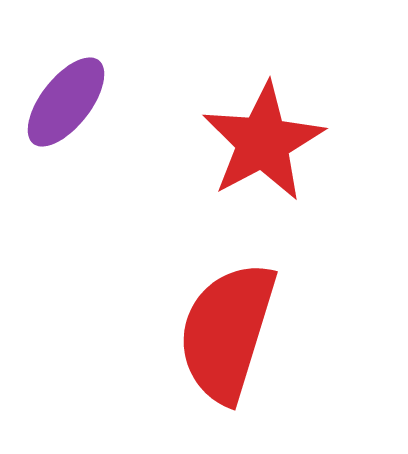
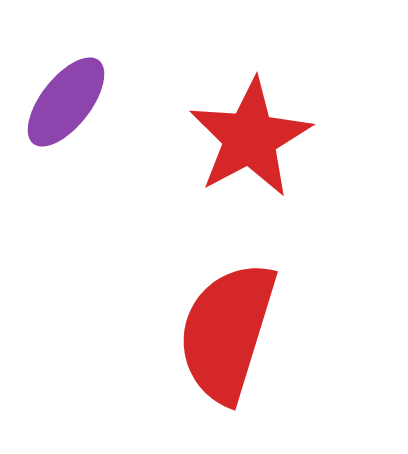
red star: moved 13 px left, 4 px up
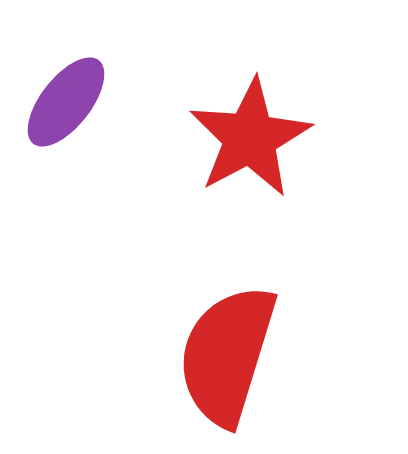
red semicircle: moved 23 px down
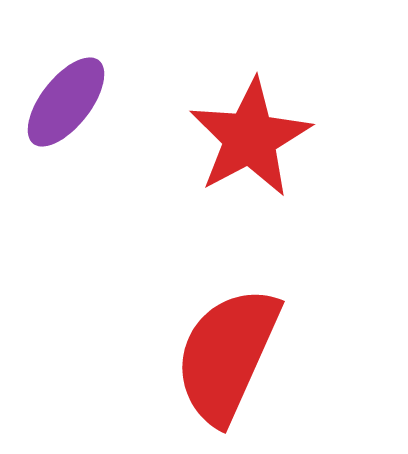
red semicircle: rotated 7 degrees clockwise
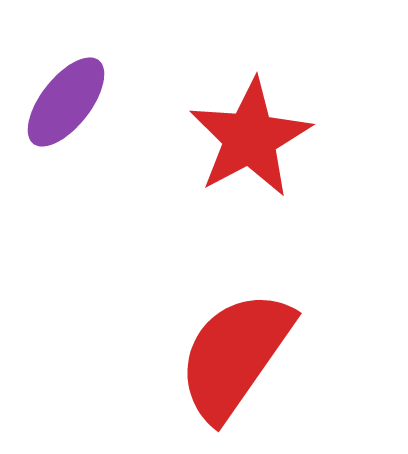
red semicircle: moved 8 px right; rotated 11 degrees clockwise
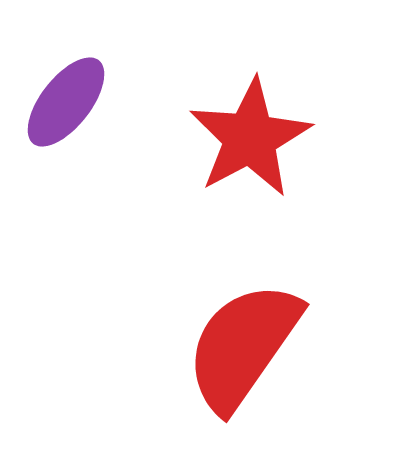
red semicircle: moved 8 px right, 9 px up
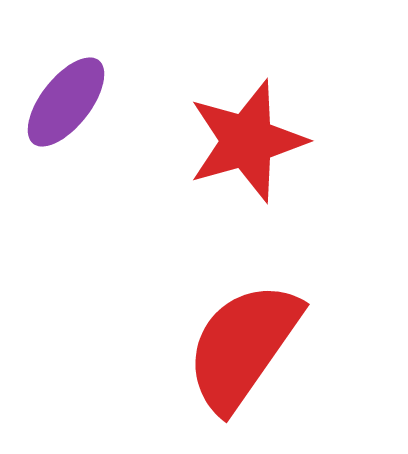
red star: moved 3 px left, 3 px down; rotated 12 degrees clockwise
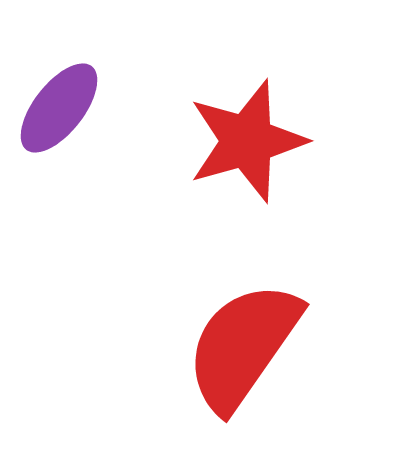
purple ellipse: moved 7 px left, 6 px down
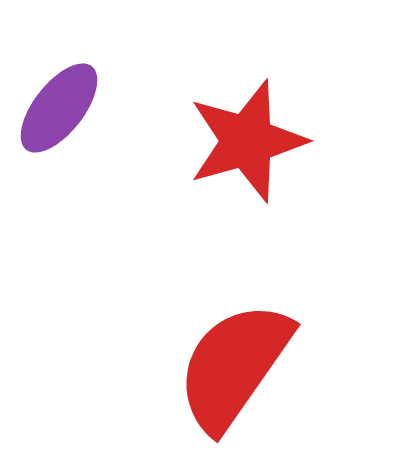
red semicircle: moved 9 px left, 20 px down
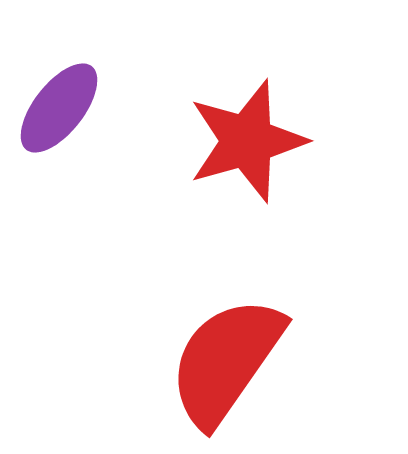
red semicircle: moved 8 px left, 5 px up
